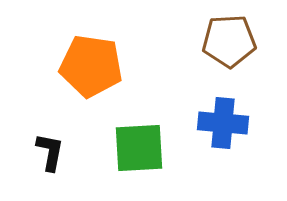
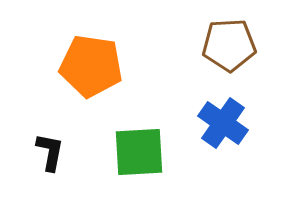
brown pentagon: moved 4 px down
blue cross: rotated 30 degrees clockwise
green square: moved 4 px down
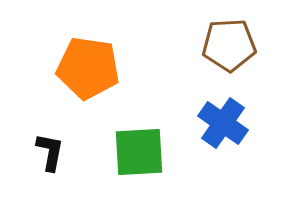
orange pentagon: moved 3 px left, 2 px down
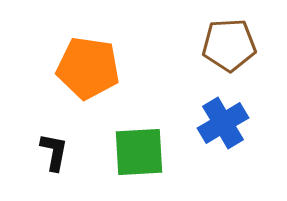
blue cross: rotated 24 degrees clockwise
black L-shape: moved 4 px right
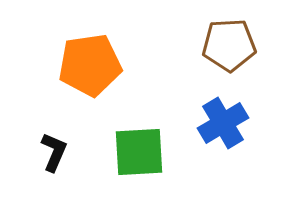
orange pentagon: moved 2 px right, 3 px up; rotated 16 degrees counterclockwise
black L-shape: rotated 12 degrees clockwise
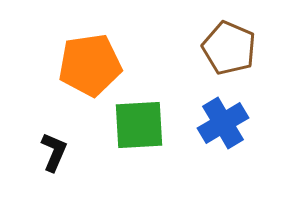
brown pentagon: moved 3 px down; rotated 26 degrees clockwise
green square: moved 27 px up
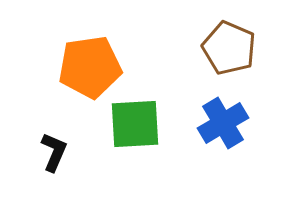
orange pentagon: moved 2 px down
green square: moved 4 px left, 1 px up
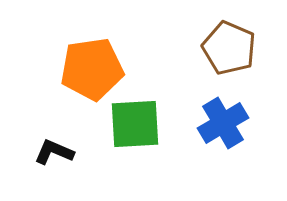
orange pentagon: moved 2 px right, 2 px down
black L-shape: rotated 90 degrees counterclockwise
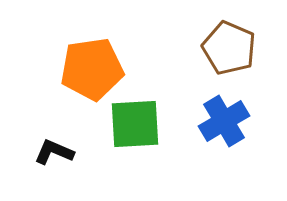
blue cross: moved 1 px right, 2 px up
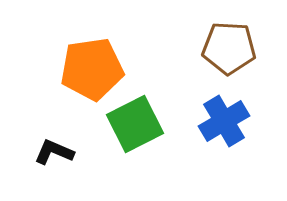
brown pentagon: rotated 20 degrees counterclockwise
green square: rotated 24 degrees counterclockwise
